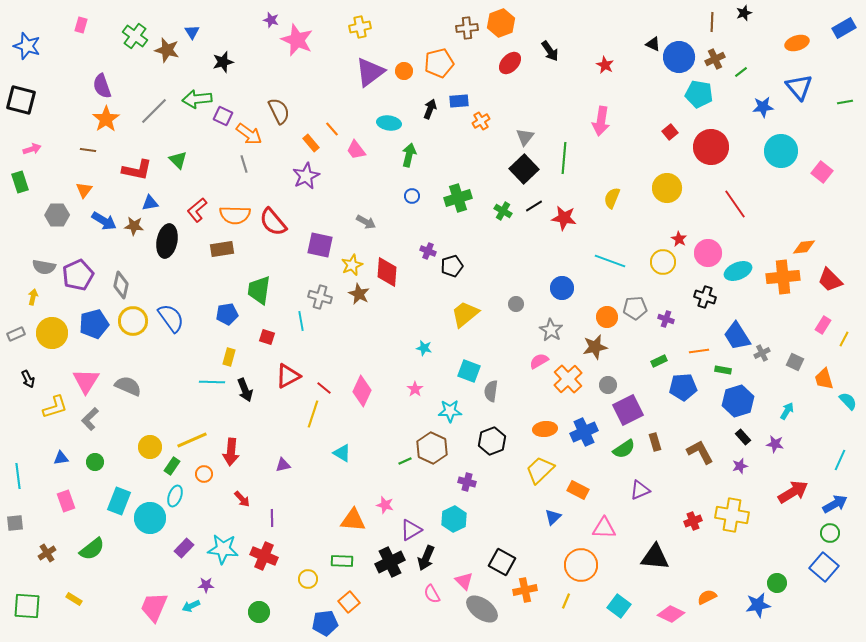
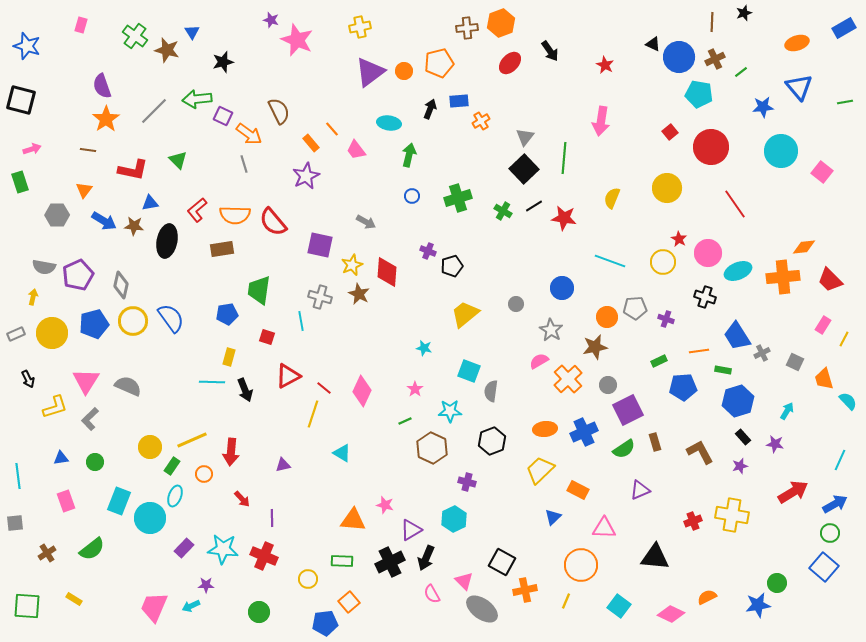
red L-shape at (137, 170): moved 4 px left
green line at (405, 461): moved 40 px up
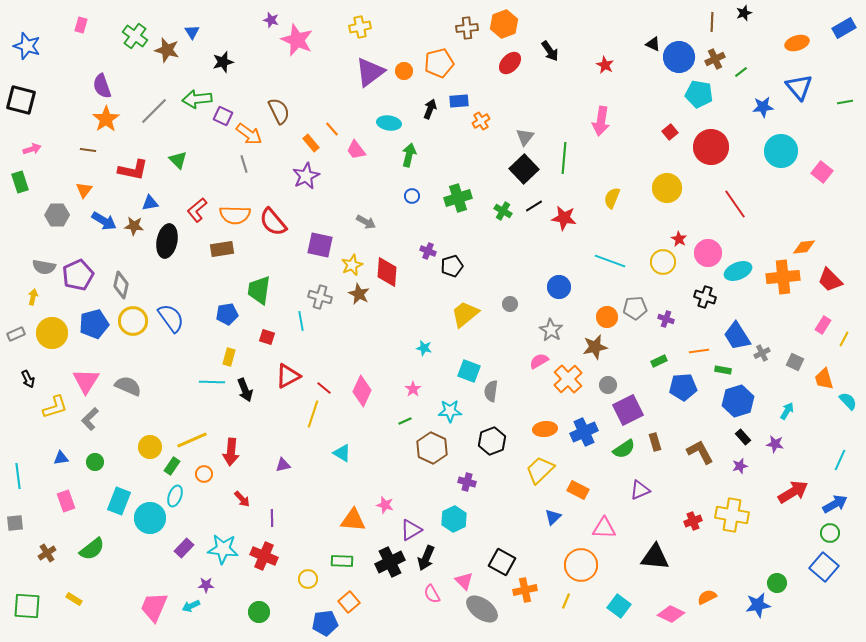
orange hexagon at (501, 23): moved 3 px right, 1 px down
blue circle at (562, 288): moved 3 px left, 1 px up
gray circle at (516, 304): moved 6 px left
pink star at (415, 389): moved 2 px left
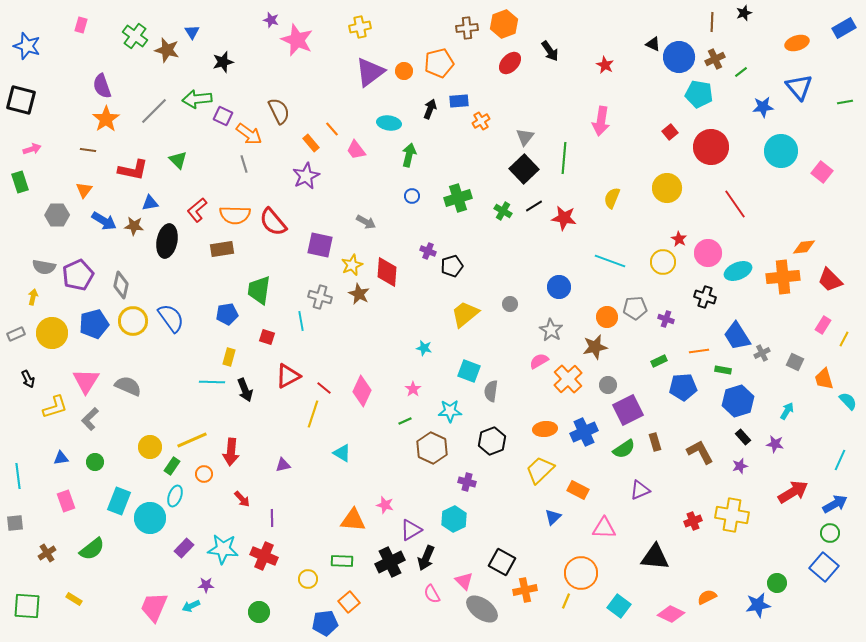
orange circle at (581, 565): moved 8 px down
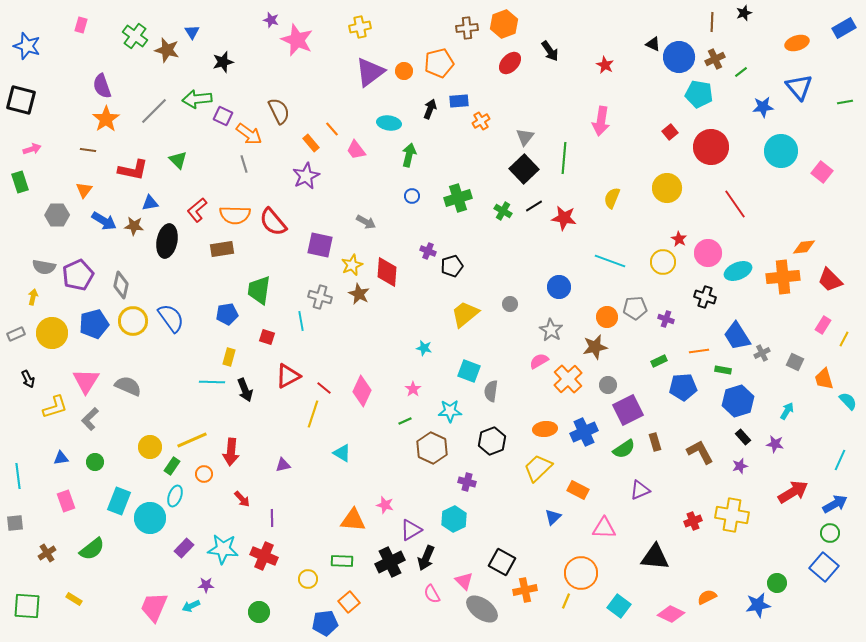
yellow trapezoid at (540, 470): moved 2 px left, 2 px up
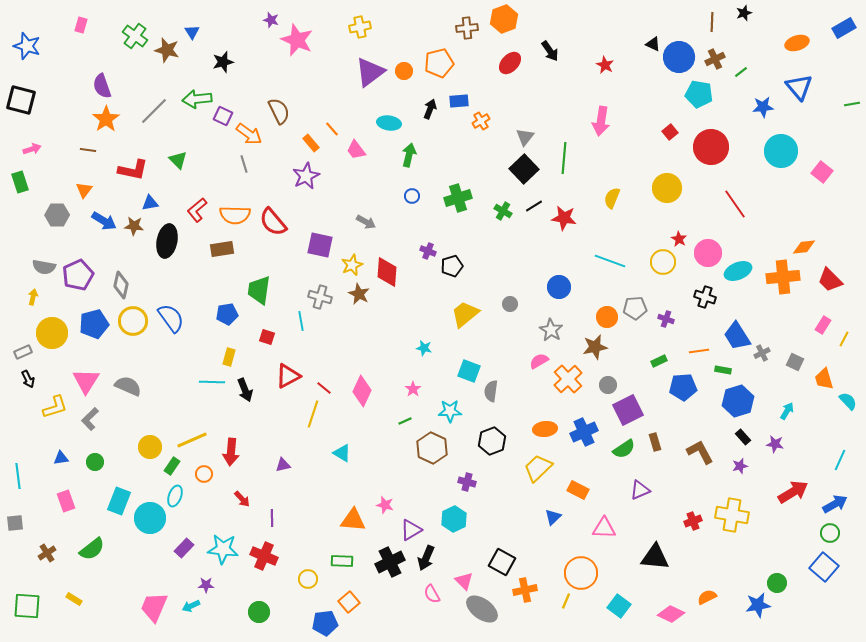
orange hexagon at (504, 24): moved 5 px up
green line at (845, 102): moved 7 px right, 2 px down
gray rectangle at (16, 334): moved 7 px right, 18 px down
